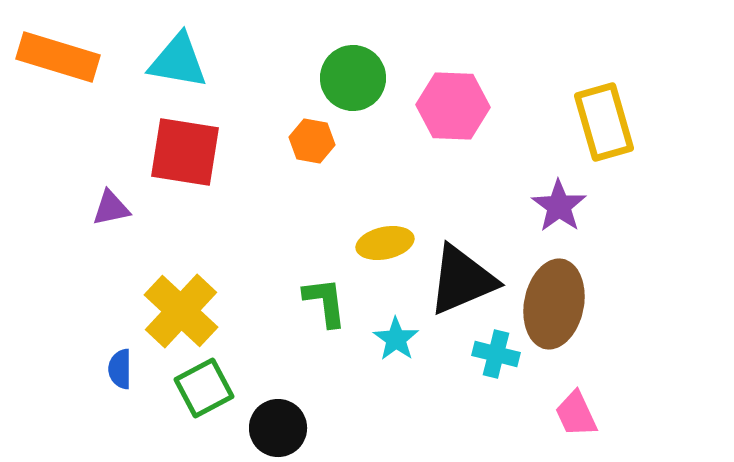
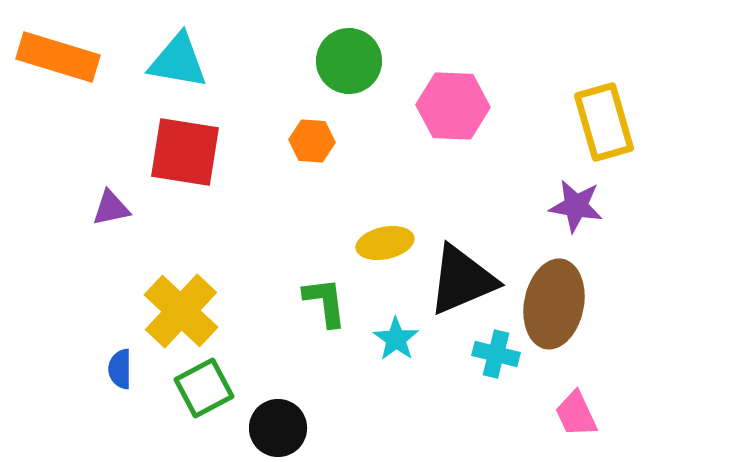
green circle: moved 4 px left, 17 px up
orange hexagon: rotated 6 degrees counterclockwise
purple star: moved 17 px right; rotated 26 degrees counterclockwise
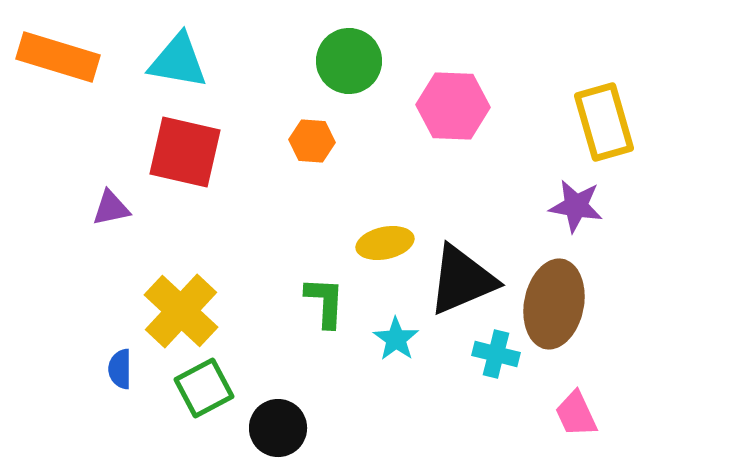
red square: rotated 4 degrees clockwise
green L-shape: rotated 10 degrees clockwise
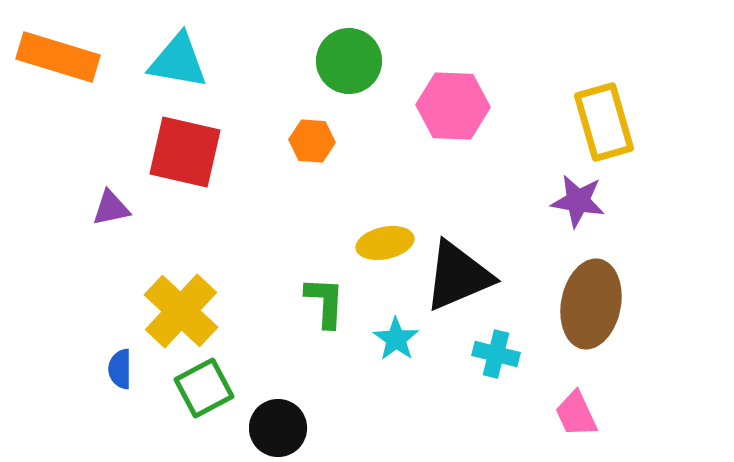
purple star: moved 2 px right, 5 px up
black triangle: moved 4 px left, 4 px up
brown ellipse: moved 37 px right
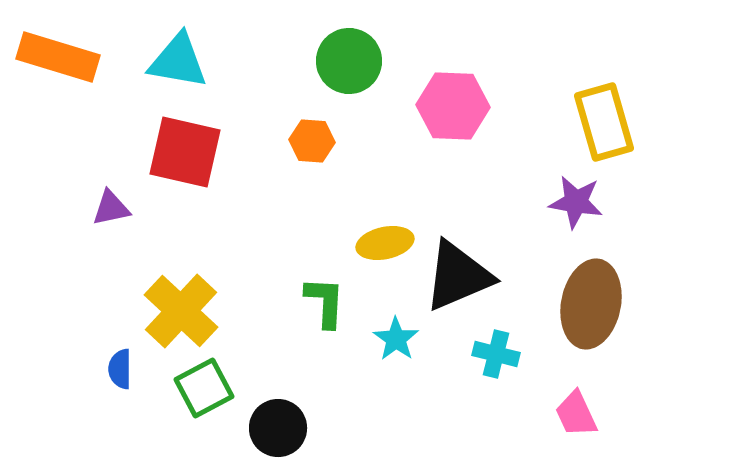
purple star: moved 2 px left, 1 px down
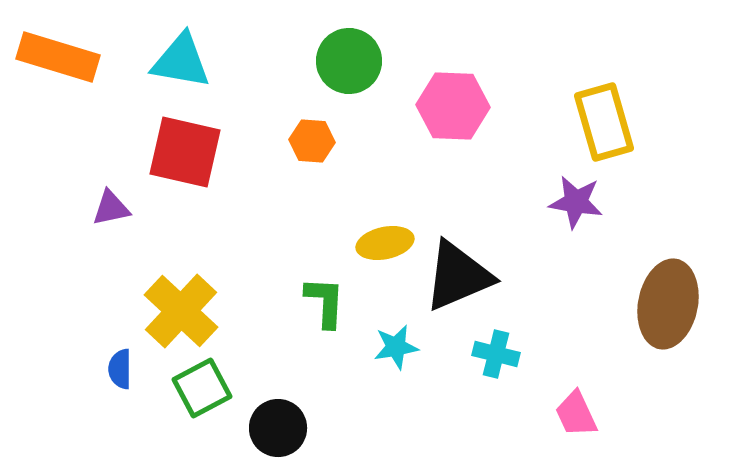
cyan triangle: moved 3 px right
brown ellipse: moved 77 px right
cyan star: moved 8 px down; rotated 27 degrees clockwise
green square: moved 2 px left
